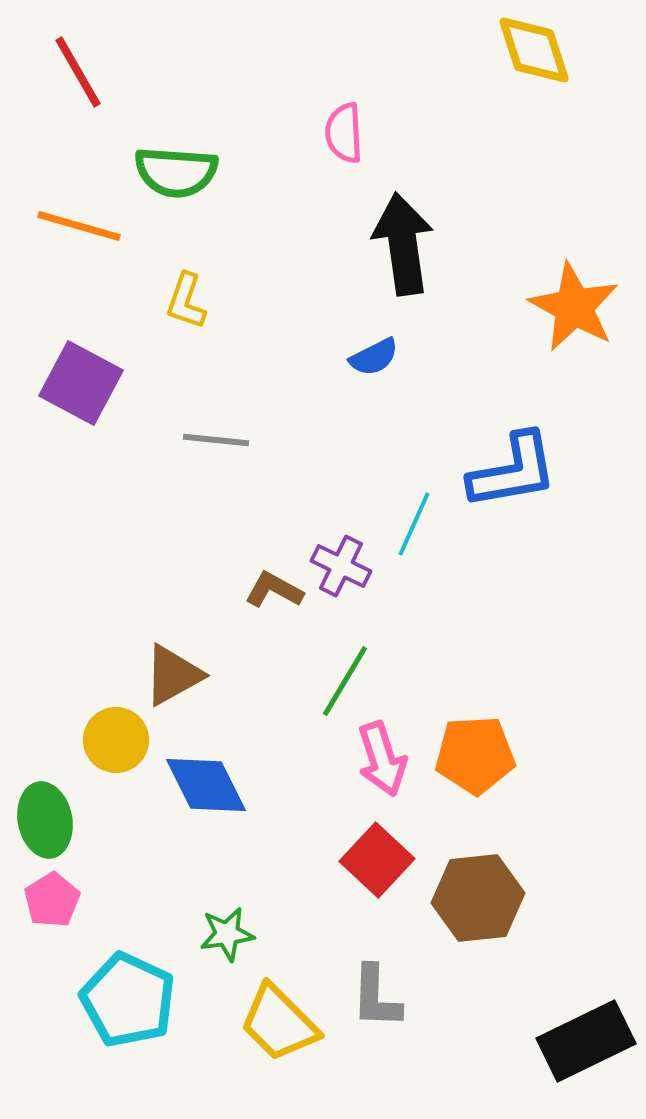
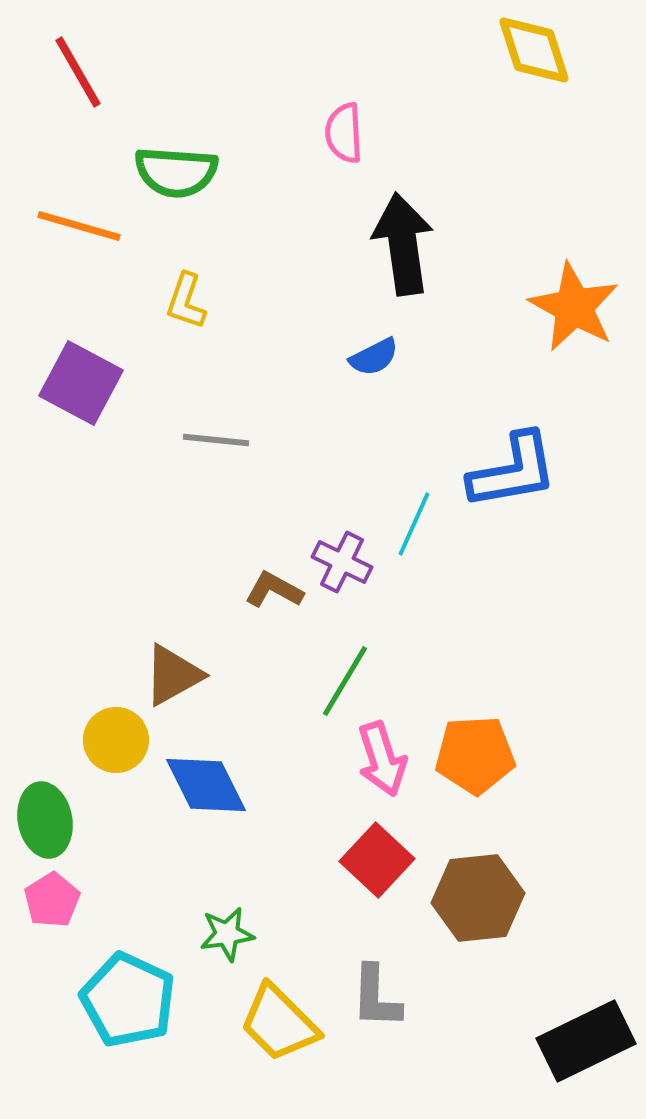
purple cross: moved 1 px right, 4 px up
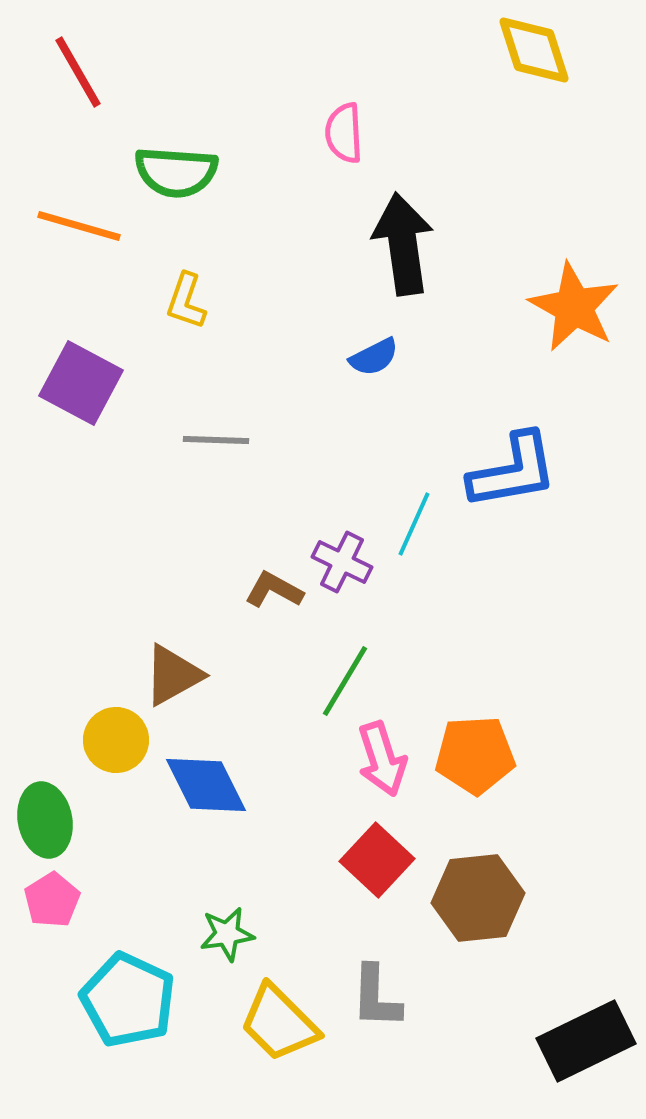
gray line: rotated 4 degrees counterclockwise
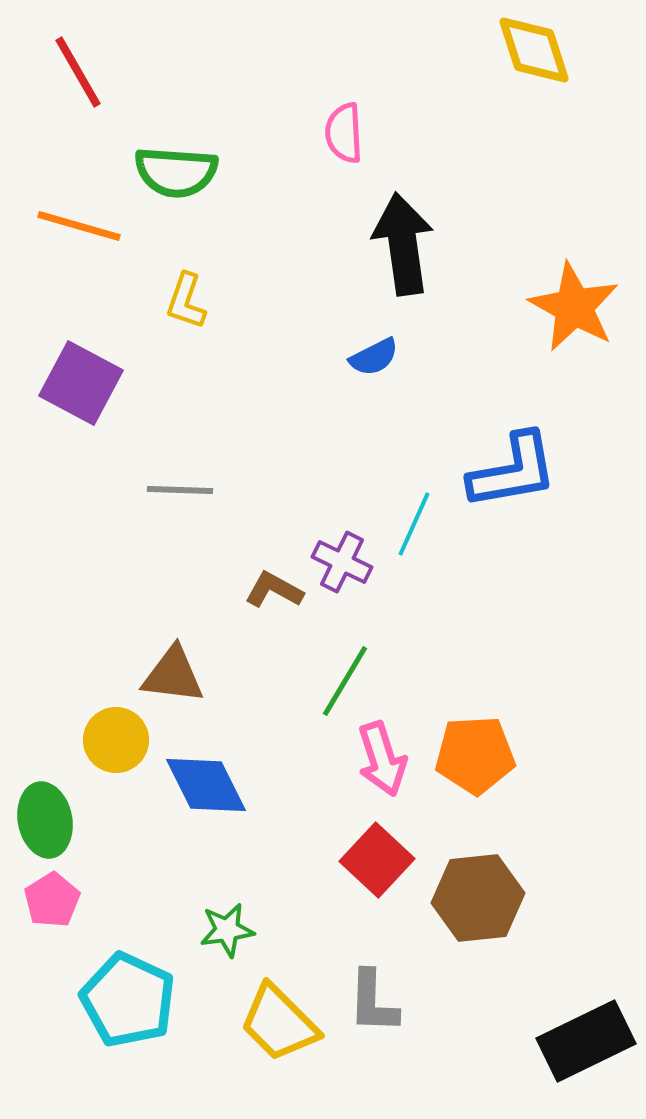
gray line: moved 36 px left, 50 px down
brown triangle: rotated 36 degrees clockwise
green star: moved 4 px up
gray L-shape: moved 3 px left, 5 px down
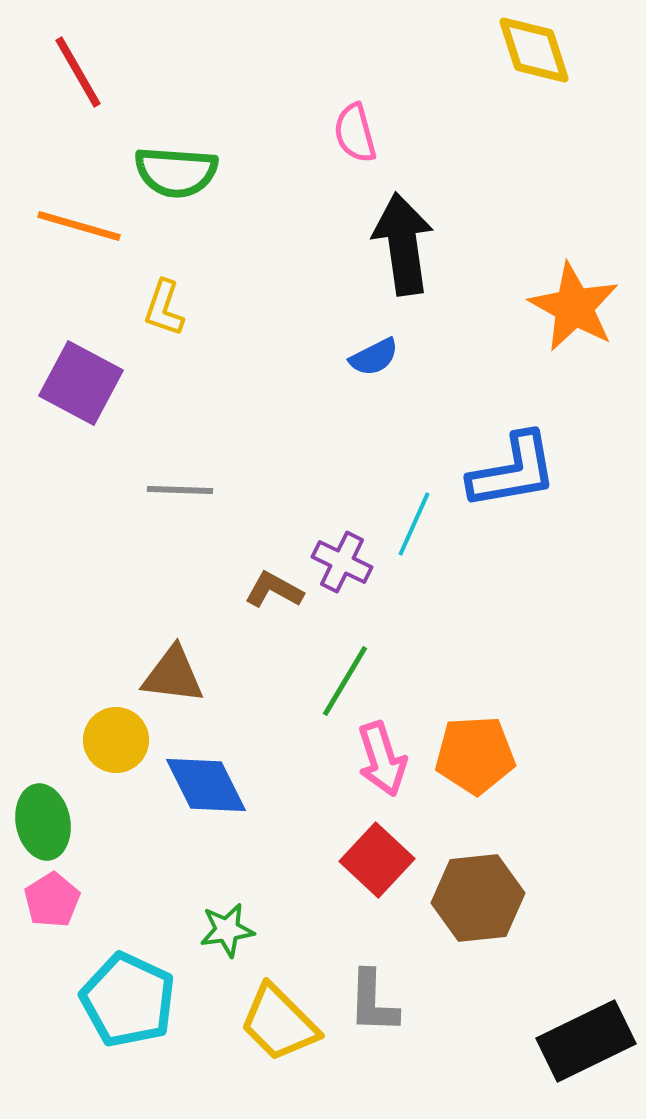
pink semicircle: moved 11 px right; rotated 12 degrees counterclockwise
yellow L-shape: moved 22 px left, 7 px down
green ellipse: moved 2 px left, 2 px down
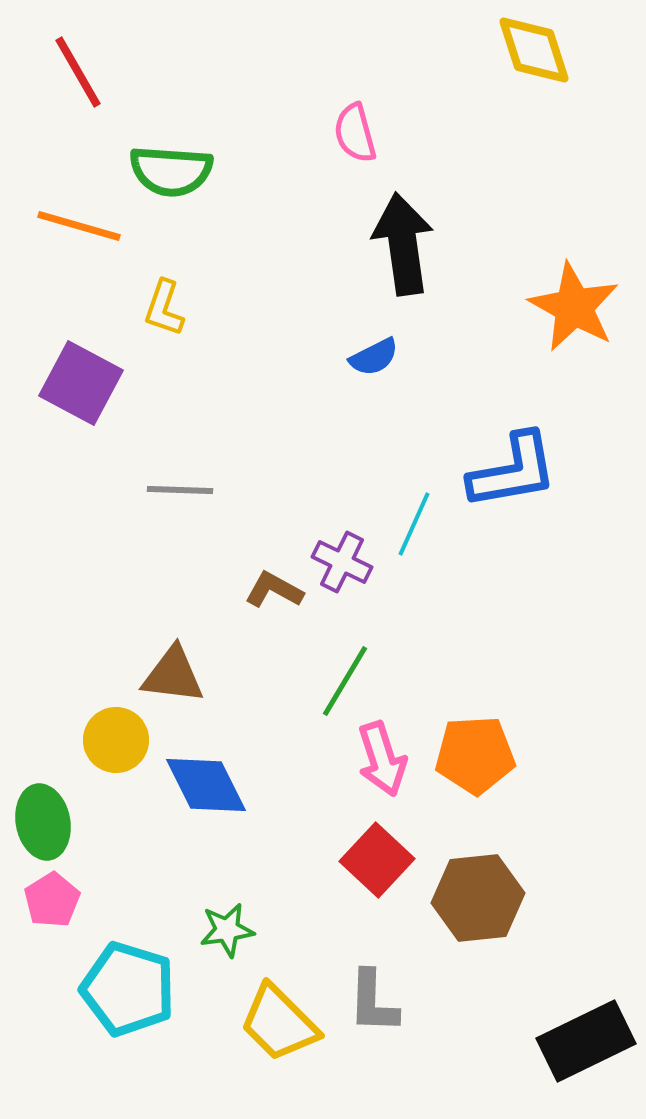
green semicircle: moved 5 px left, 1 px up
cyan pentagon: moved 11 px up; rotated 8 degrees counterclockwise
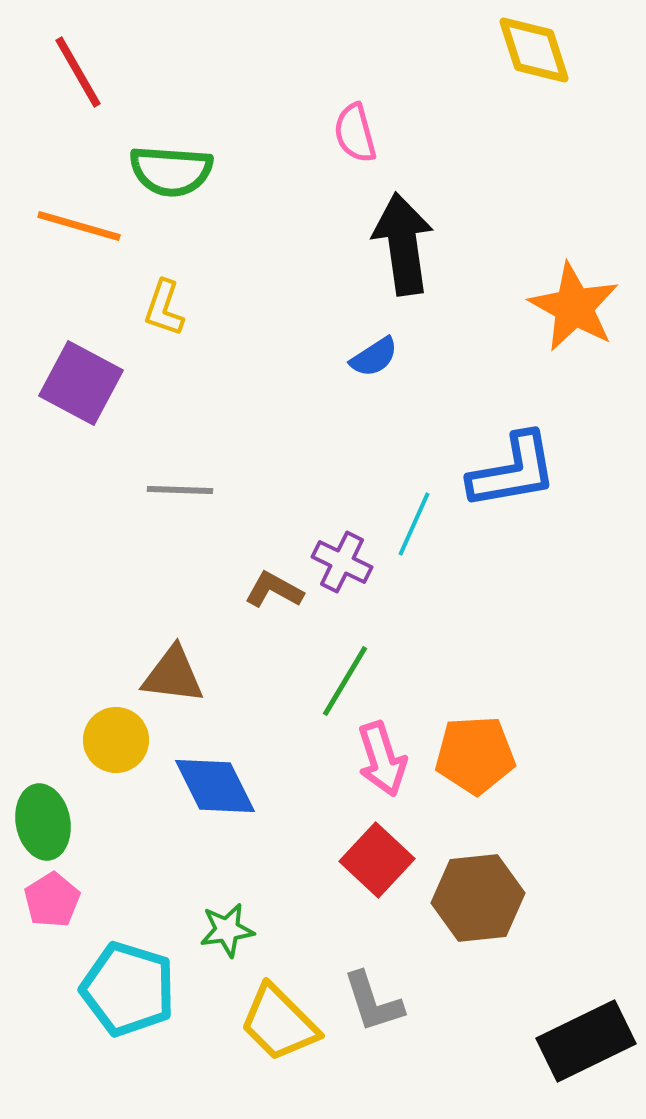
blue semicircle: rotated 6 degrees counterclockwise
blue diamond: moved 9 px right, 1 px down
gray L-shape: rotated 20 degrees counterclockwise
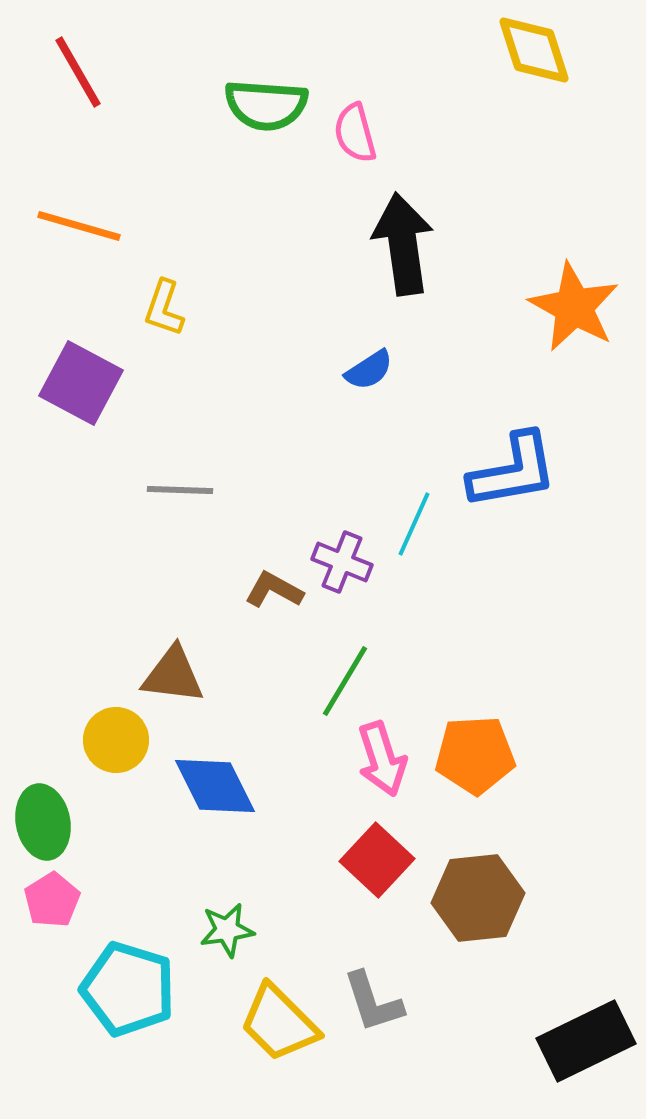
green semicircle: moved 95 px right, 66 px up
blue semicircle: moved 5 px left, 13 px down
purple cross: rotated 4 degrees counterclockwise
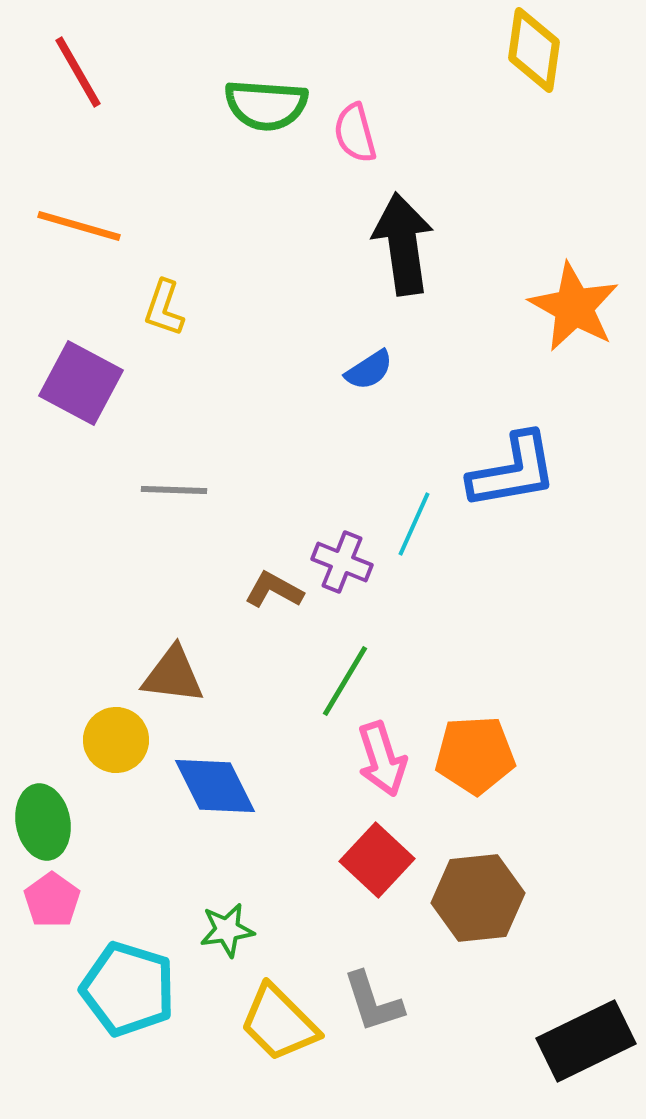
yellow diamond: rotated 26 degrees clockwise
gray line: moved 6 px left
pink pentagon: rotated 4 degrees counterclockwise
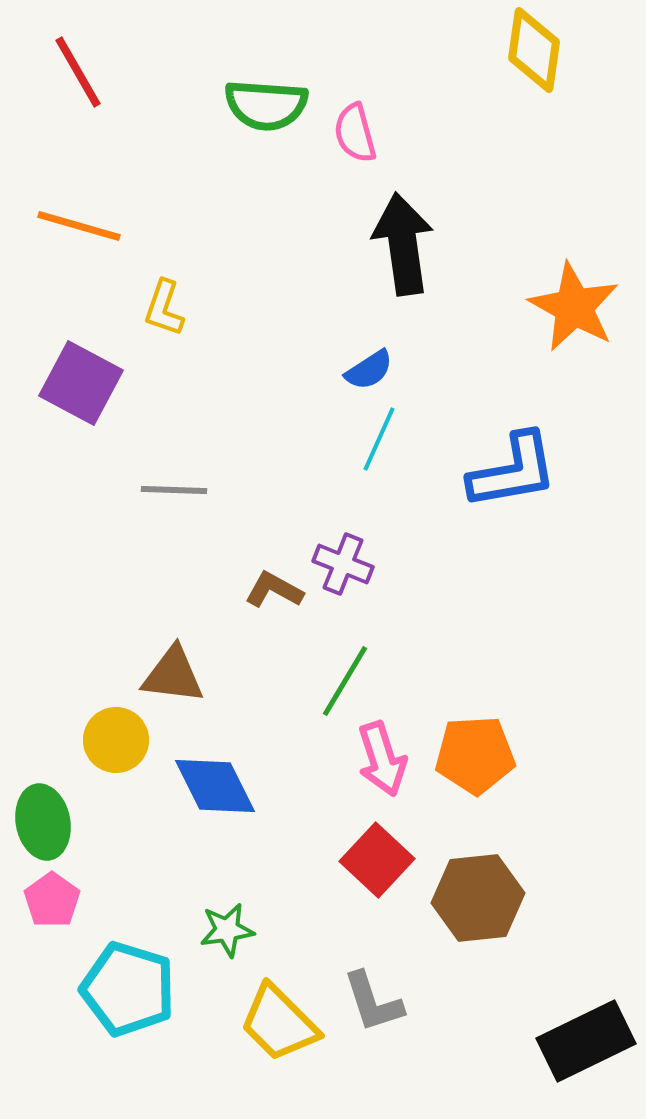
cyan line: moved 35 px left, 85 px up
purple cross: moved 1 px right, 2 px down
